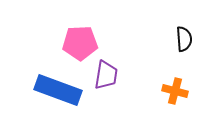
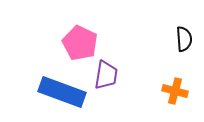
pink pentagon: rotated 28 degrees clockwise
blue rectangle: moved 4 px right, 2 px down
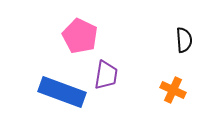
black semicircle: moved 1 px down
pink pentagon: moved 7 px up
orange cross: moved 2 px left, 1 px up; rotated 10 degrees clockwise
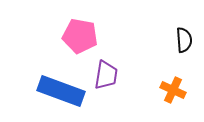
pink pentagon: rotated 16 degrees counterclockwise
blue rectangle: moved 1 px left, 1 px up
